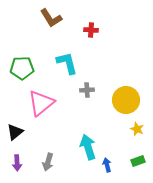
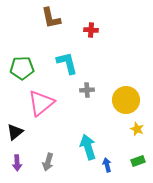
brown L-shape: rotated 20 degrees clockwise
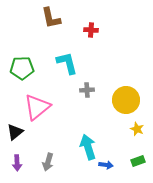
pink triangle: moved 4 px left, 4 px down
blue arrow: moved 1 px left; rotated 112 degrees clockwise
